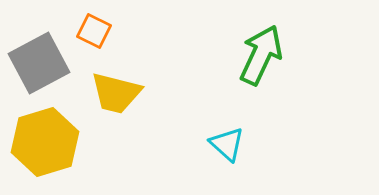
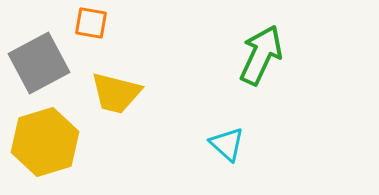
orange square: moved 3 px left, 8 px up; rotated 16 degrees counterclockwise
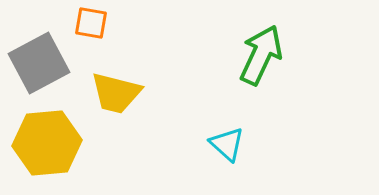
yellow hexagon: moved 2 px right, 1 px down; rotated 12 degrees clockwise
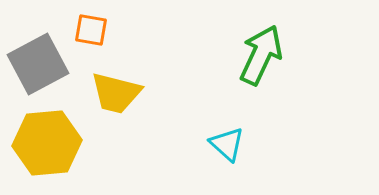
orange square: moved 7 px down
gray square: moved 1 px left, 1 px down
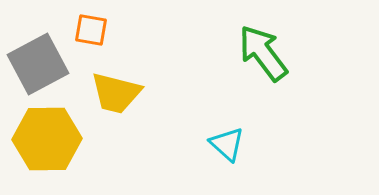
green arrow: moved 2 px right, 2 px up; rotated 62 degrees counterclockwise
yellow hexagon: moved 4 px up; rotated 4 degrees clockwise
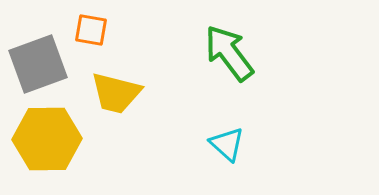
green arrow: moved 34 px left
gray square: rotated 8 degrees clockwise
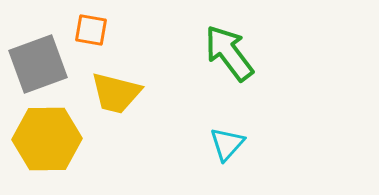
cyan triangle: rotated 30 degrees clockwise
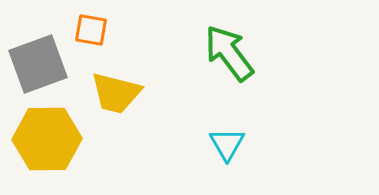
cyan triangle: rotated 12 degrees counterclockwise
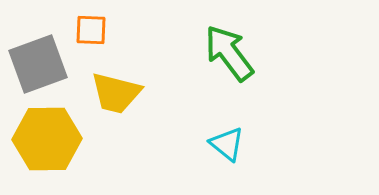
orange square: rotated 8 degrees counterclockwise
cyan triangle: rotated 21 degrees counterclockwise
